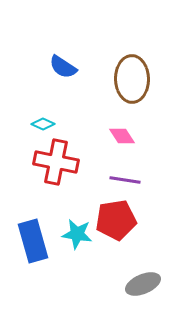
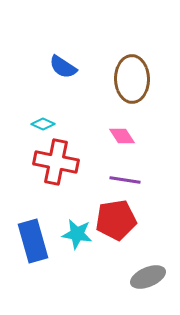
gray ellipse: moved 5 px right, 7 px up
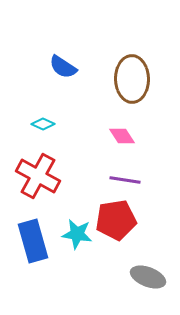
red cross: moved 18 px left, 14 px down; rotated 18 degrees clockwise
gray ellipse: rotated 44 degrees clockwise
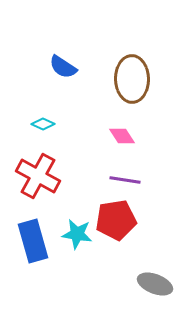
gray ellipse: moved 7 px right, 7 px down
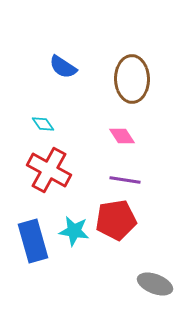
cyan diamond: rotated 30 degrees clockwise
red cross: moved 11 px right, 6 px up
cyan star: moved 3 px left, 3 px up
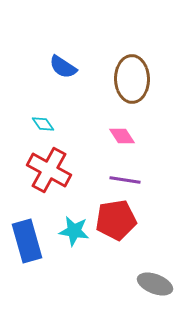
blue rectangle: moved 6 px left
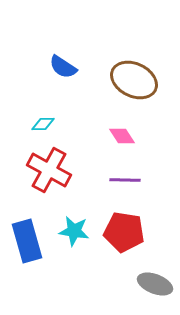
brown ellipse: moved 2 px right, 1 px down; rotated 63 degrees counterclockwise
cyan diamond: rotated 55 degrees counterclockwise
purple line: rotated 8 degrees counterclockwise
red pentagon: moved 8 px right, 12 px down; rotated 18 degrees clockwise
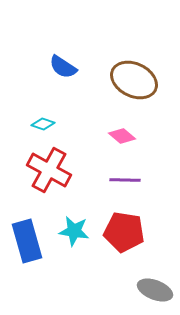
cyan diamond: rotated 20 degrees clockwise
pink diamond: rotated 16 degrees counterclockwise
gray ellipse: moved 6 px down
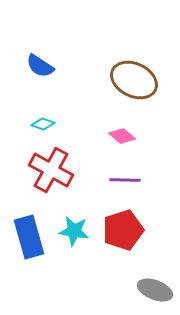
blue semicircle: moved 23 px left, 1 px up
red cross: moved 2 px right
red pentagon: moved 1 px left, 2 px up; rotated 27 degrees counterclockwise
blue rectangle: moved 2 px right, 4 px up
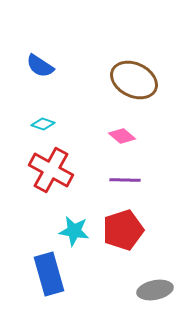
blue rectangle: moved 20 px right, 37 px down
gray ellipse: rotated 32 degrees counterclockwise
